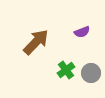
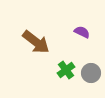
purple semicircle: rotated 133 degrees counterclockwise
brown arrow: rotated 84 degrees clockwise
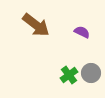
brown arrow: moved 17 px up
green cross: moved 3 px right, 5 px down
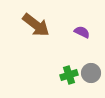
green cross: rotated 18 degrees clockwise
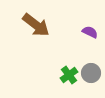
purple semicircle: moved 8 px right
green cross: rotated 18 degrees counterclockwise
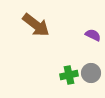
purple semicircle: moved 3 px right, 3 px down
green cross: rotated 24 degrees clockwise
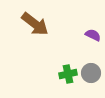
brown arrow: moved 1 px left, 1 px up
green cross: moved 1 px left, 1 px up
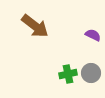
brown arrow: moved 2 px down
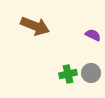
brown arrow: rotated 16 degrees counterclockwise
